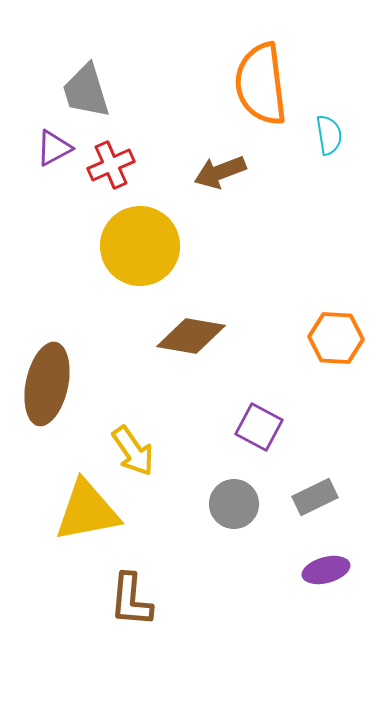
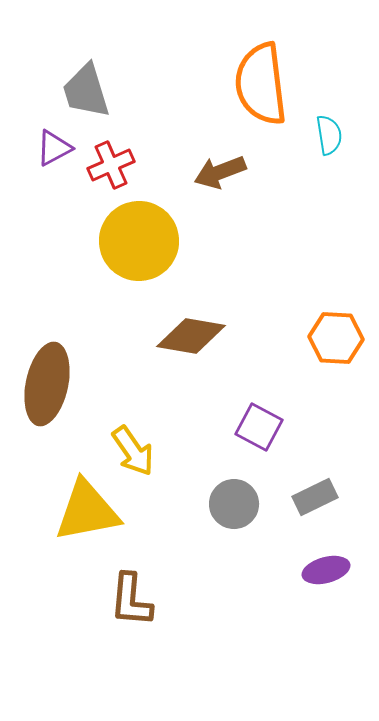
yellow circle: moved 1 px left, 5 px up
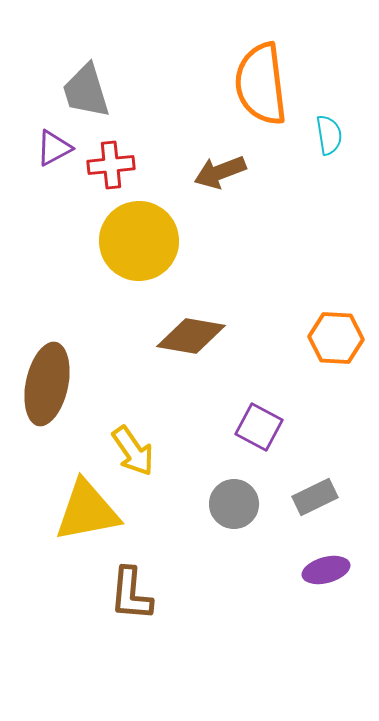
red cross: rotated 18 degrees clockwise
brown L-shape: moved 6 px up
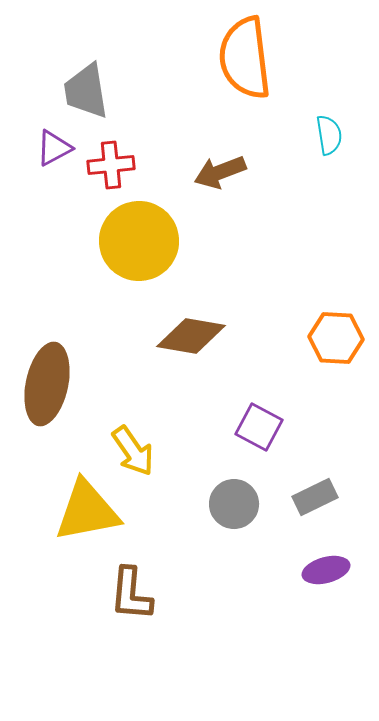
orange semicircle: moved 16 px left, 26 px up
gray trapezoid: rotated 8 degrees clockwise
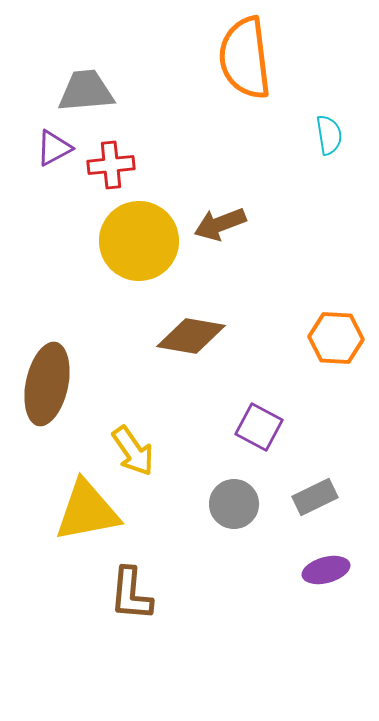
gray trapezoid: rotated 94 degrees clockwise
brown arrow: moved 52 px down
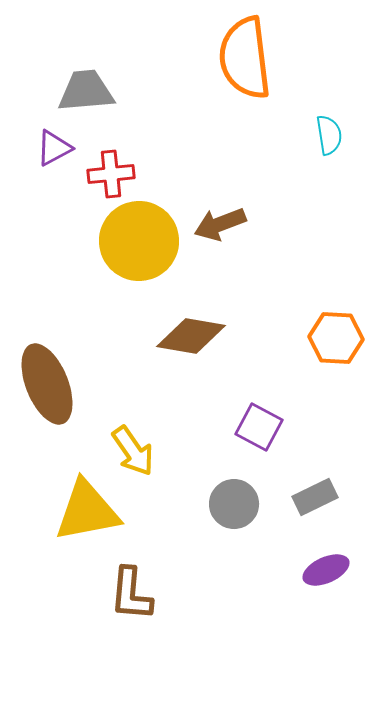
red cross: moved 9 px down
brown ellipse: rotated 34 degrees counterclockwise
purple ellipse: rotated 9 degrees counterclockwise
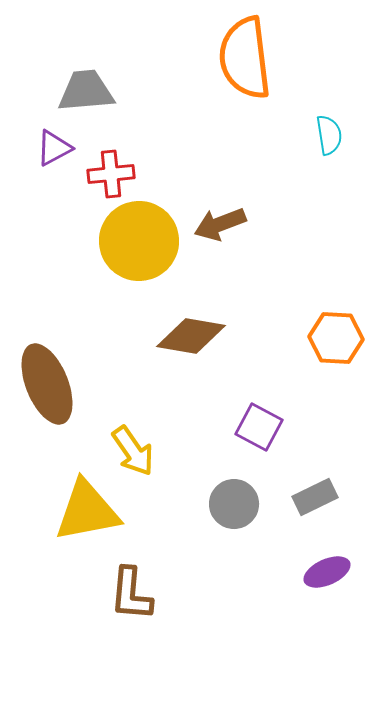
purple ellipse: moved 1 px right, 2 px down
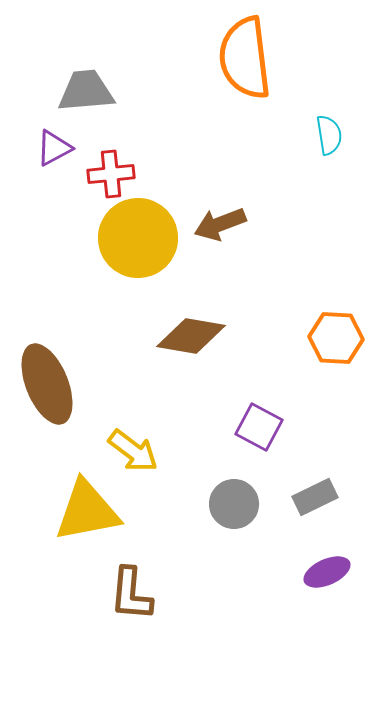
yellow circle: moved 1 px left, 3 px up
yellow arrow: rotated 18 degrees counterclockwise
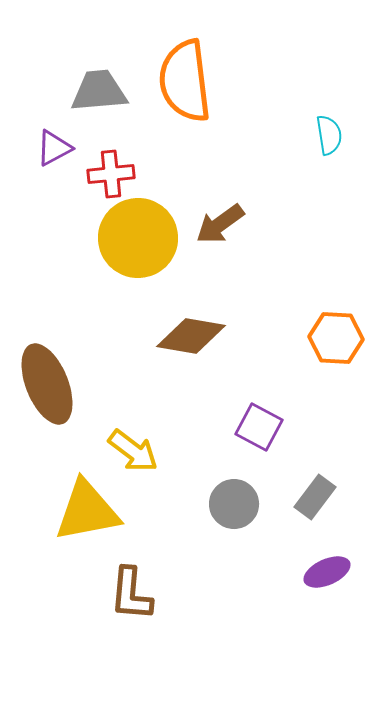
orange semicircle: moved 60 px left, 23 px down
gray trapezoid: moved 13 px right
brown arrow: rotated 15 degrees counterclockwise
gray rectangle: rotated 27 degrees counterclockwise
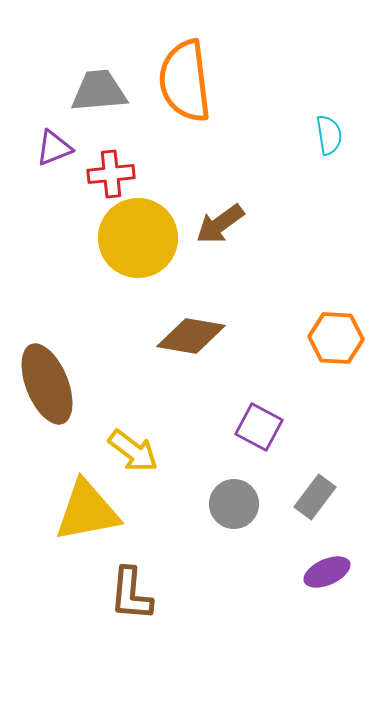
purple triangle: rotated 6 degrees clockwise
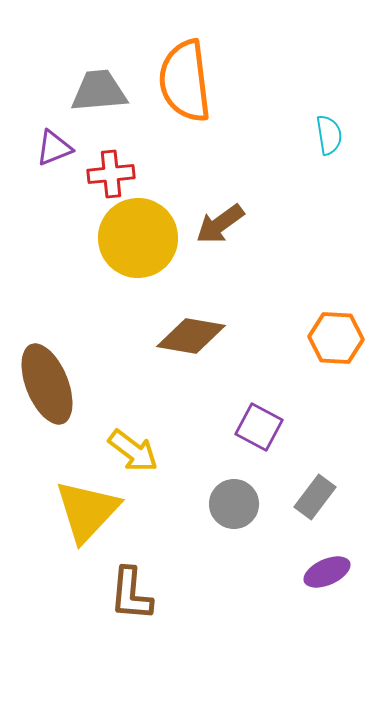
yellow triangle: rotated 36 degrees counterclockwise
